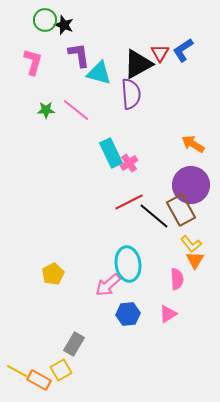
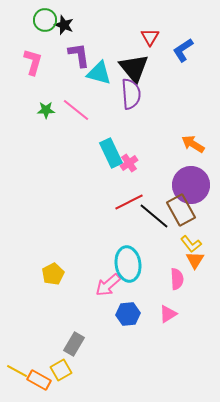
red triangle: moved 10 px left, 16 px up
black triangle: moved 4 px left, 4 px down; rotated 40 degrees counterclockwise
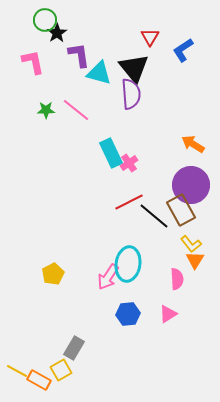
black star: moved 7 px left, 8 px down; rotated 18 degrees clockwise
pink L-shape: rotated 28 degrees counterclockwise
cyan ellipse: rotated 16 degrees clockwise
pink arrow: moved 8 px up; rotated 16 degrees counterclockwise
gray rectangle: moved 4 px down
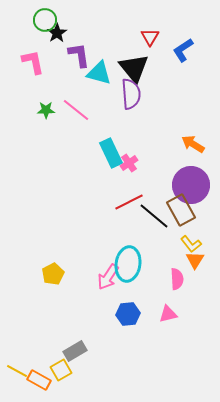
pink triangle: rotated 18 degrees clockwise
gray rectangle: moved 1 px right, 3 px down; rotated 30 degrees clockwise
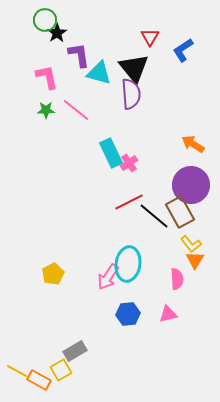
pink L-shape: moved 14 px right, 15 px down
brown rectangle: moved 1 px left, 2 px down
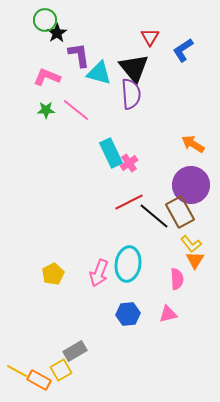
pink L-shape: rotated 56 degrees counterclockwise
pink arrow: moved 9 px left, 4 px up; rotated 12 degrees counterclockwise
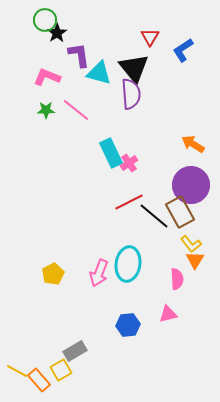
blue hexagon: moved 11 px down
orange rectangle: rotated 20 degrees clockwise
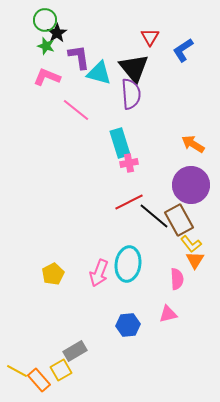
purple L-shape: moved 2 px down
green star: moved 64 px up; rotated 18 degrees clockwise
cyan rectangle: moved 9 px right, 10 px up; rotated 8 degrees clockwise
pink cross: rotated 24 degrees clockwise
brown rectangle: moved 1 px left, 8 px down
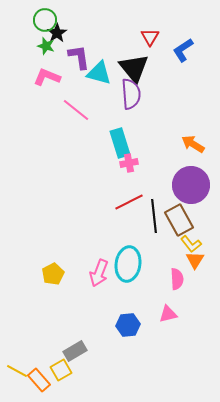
black line: rotated 44 degrees clockwise
